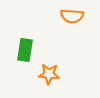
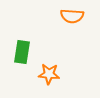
green rectangle: moved 3 px left, 2 px down
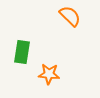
orange semicircle: moved 2 px left; rotated 140 degrees counterclockwise
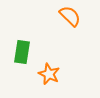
orange star: rotated 20 degrees clockwise
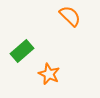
green rectangle: moved 1 px up; rotated 40 degrees clockwise
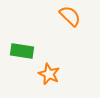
green rectangle: rotated 50 degrees clockwise
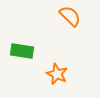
orange star: moved 8 px right
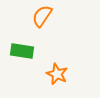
orange semicircle: moved 28 px left; rotated 100 degrees counterclockwise
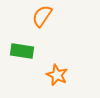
orange star: moved 1 px down
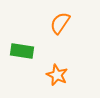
orange semicircle: moved 18 px right, 7 px down
